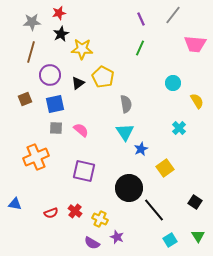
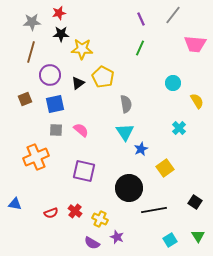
black star: rotated 28 degrees clockwise
gray square: moved 2 px down
black line: rotated 60 degrees counterclockwise
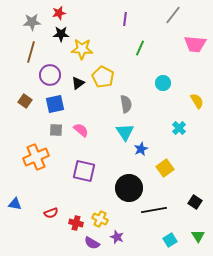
purple line: moved 16 px left; rotated 32 degrees clockwise
cyan circle: moved 10 px left
brown square: moved 2 px down; rotated 32 degrees counterclockwise
red cross: moved 1 px right, 12 px down; rotated 24 degrees counterclockwise
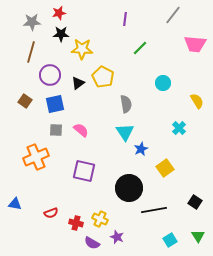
green line: rotated 21 degrees clockwise
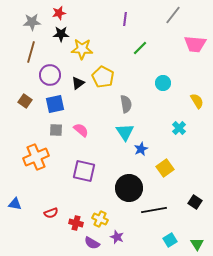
green triangle: moved 1 px left, 8 px down
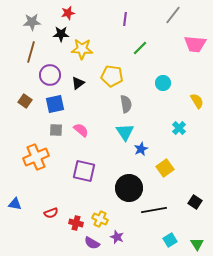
red star: moved 9 px right
yellow pentagon: moved 9 px right, 1 px up; rotated 20 degrees counterclockwise
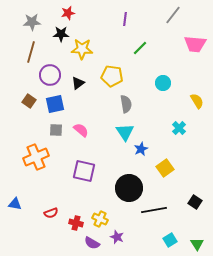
brown square: moved 4 px right
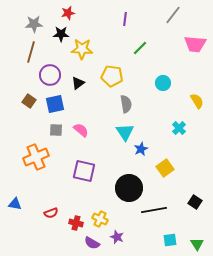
gray star: moved 2 px right, 2 px down
cyan square: rotated 24 degrees clockwise
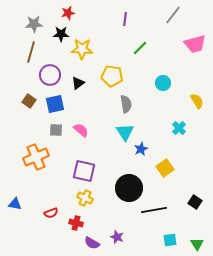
pink trapezoid: rotated 20 degrees counterclockwise
yellow cross: moved 15 px left, 21 px up
